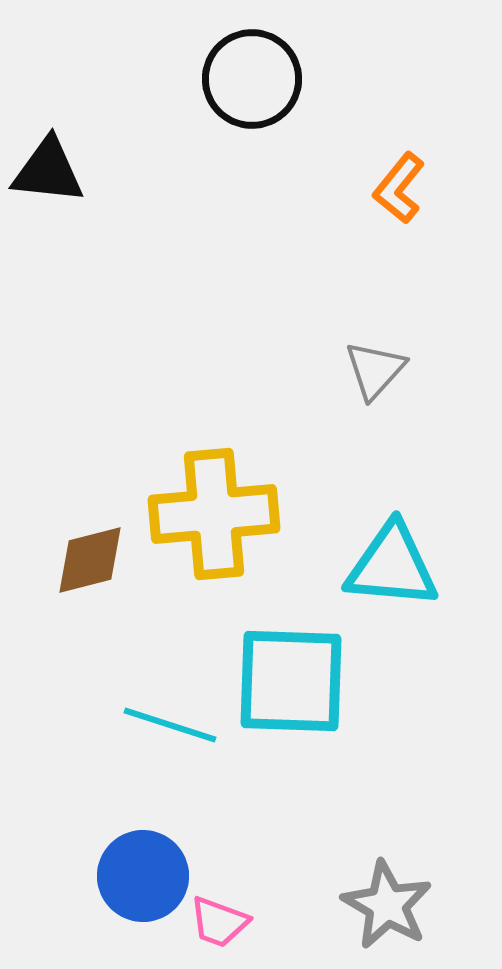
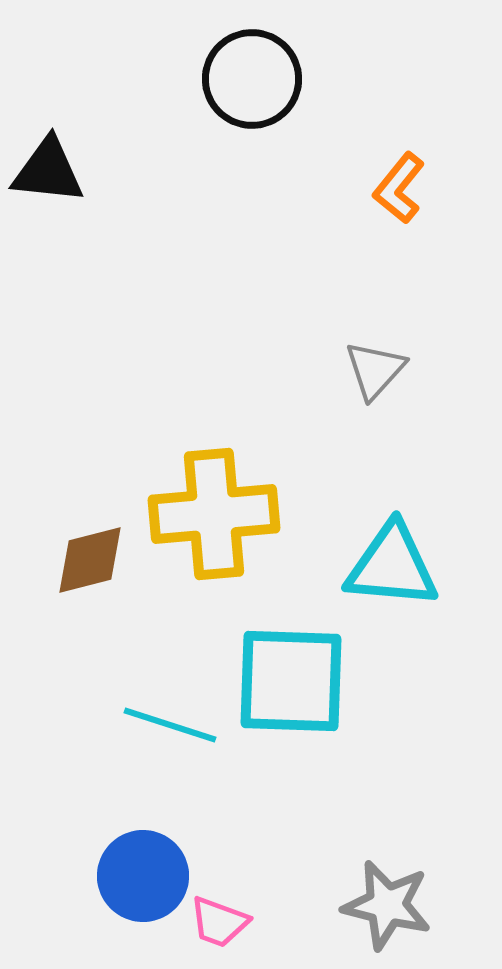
gray star: rotated 16 degrees counterclockwise
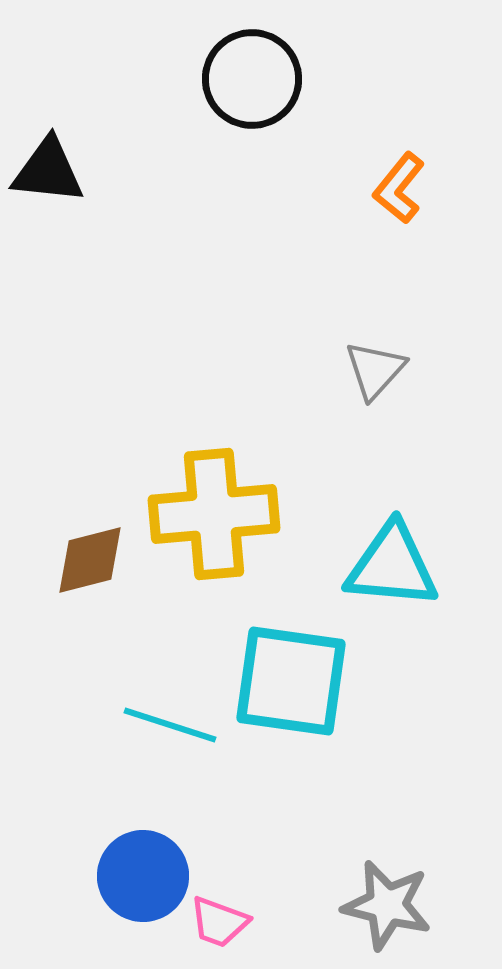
cyan square: rotated 6 degrees clockwise
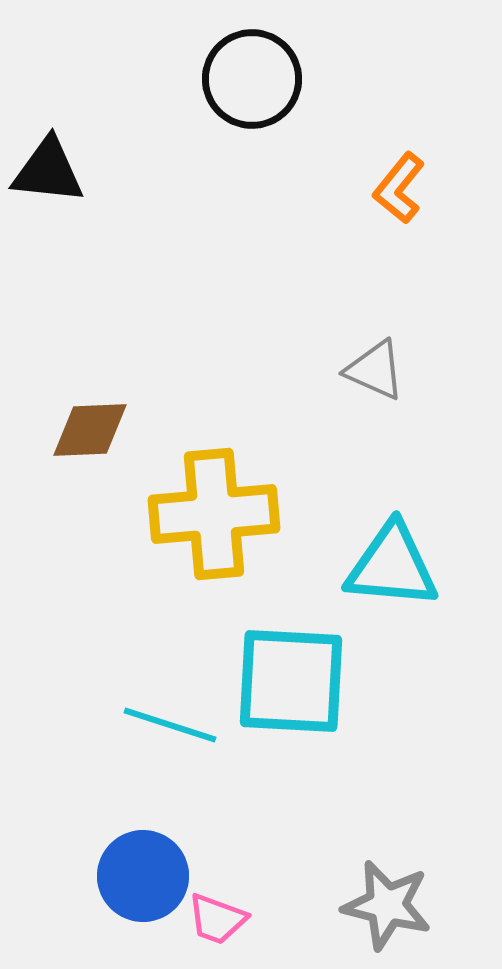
gray triangle: rotated 48 degrees counterclockwise
brown diamond: moved 130 px up; rotated 12 degrees clockwise
cyan square: rotated 5 degrees counterclockwise
pink trapezoid: moved 2 px left, 3 px up
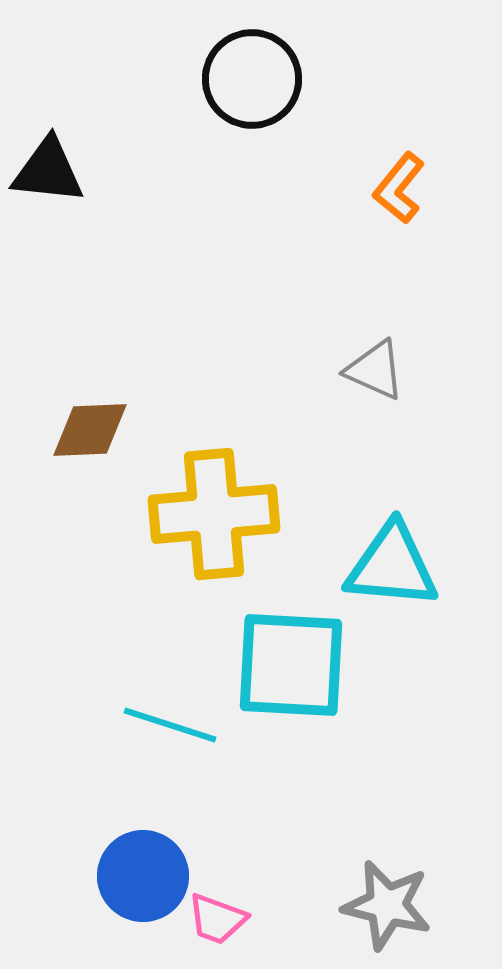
cyan square: moved 16 px up
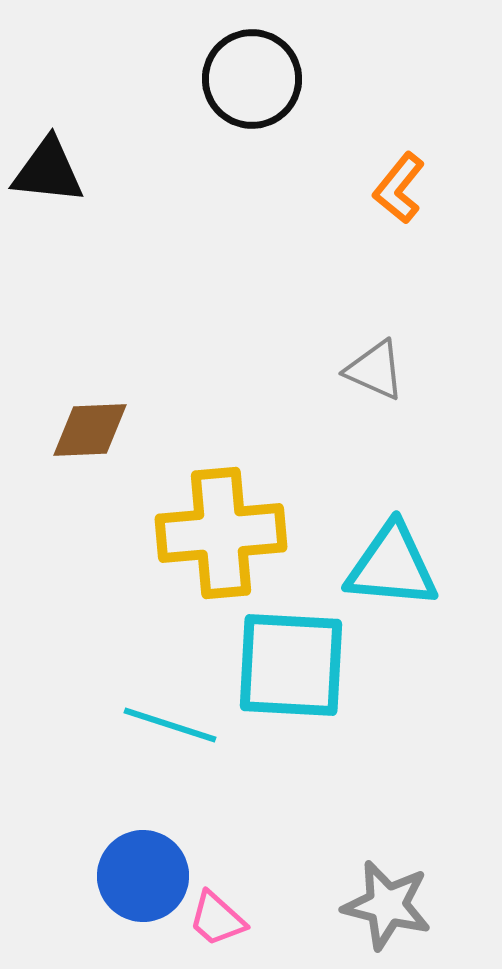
yellow cross: moved 7 px right, 19 px down
pink trapezoid: rotated 22 degrees clockwise
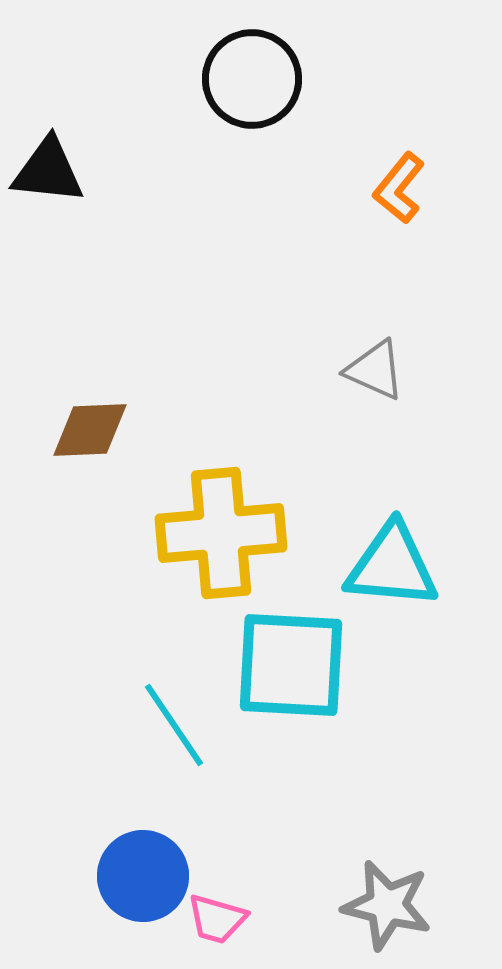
cyan line: moved 4 px right; rotated 38 degrees clockwise
pink trapezoid: rotated 26 degrees counterclockwise
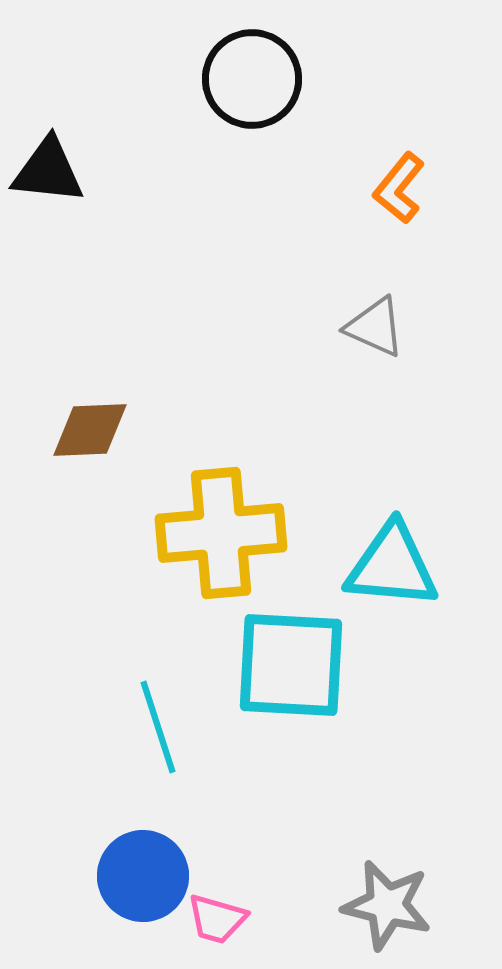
gray triangle: moved 43 px up
cyan line: moved 16 px left, 2 px down; rotated 16 degrees clockwise
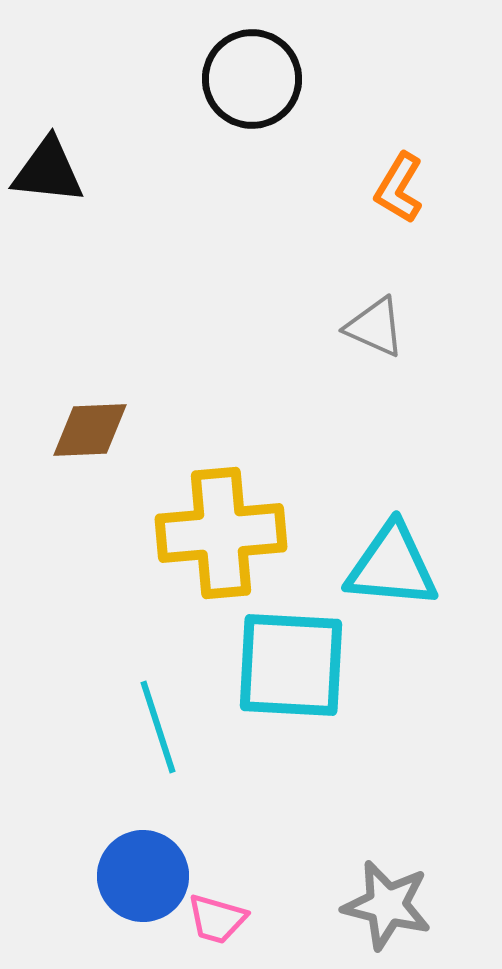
orange L-shape: rotated 8 degrees counterclockwise
